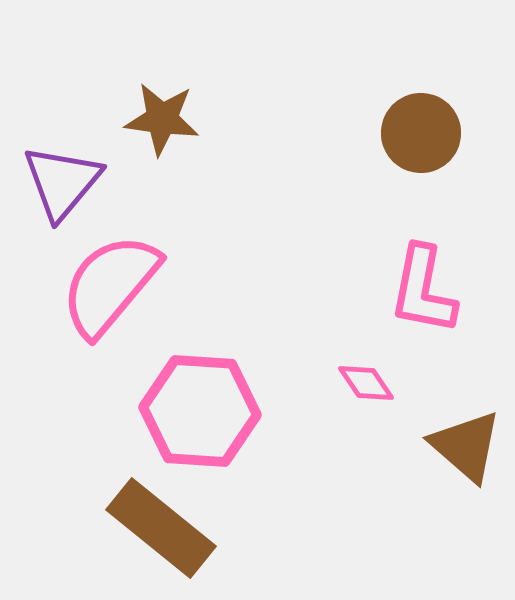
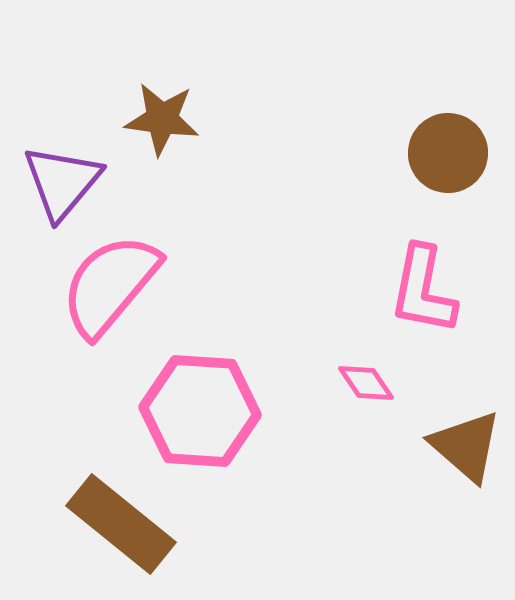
brown circle: moved 27 px right, 20 px down
brown rectangle: moved 40 px left, 4 px up
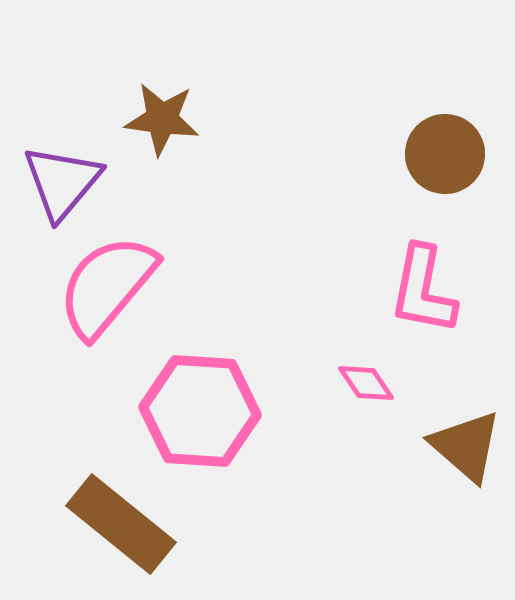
brown circle: moved 3 px left, 1 px down
pink semicircle: moved 3 px left, 1 px down
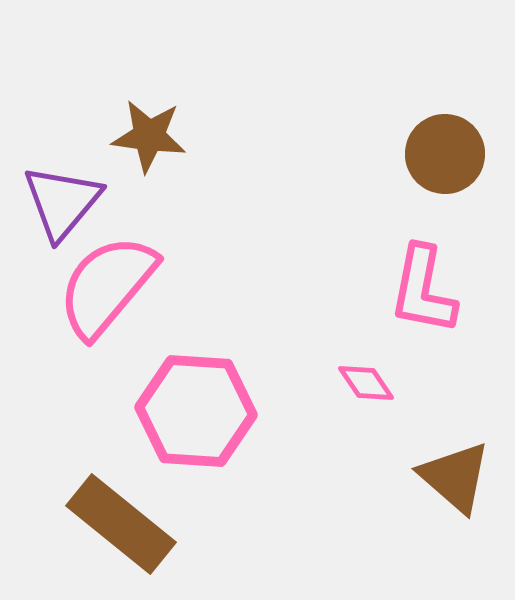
brown star: moved 13 px left, 17 px down
purple triangle: moved 20 px down
pink hexagon: moved 4 px left
brown triangle: moved 11 px left, 31 px down
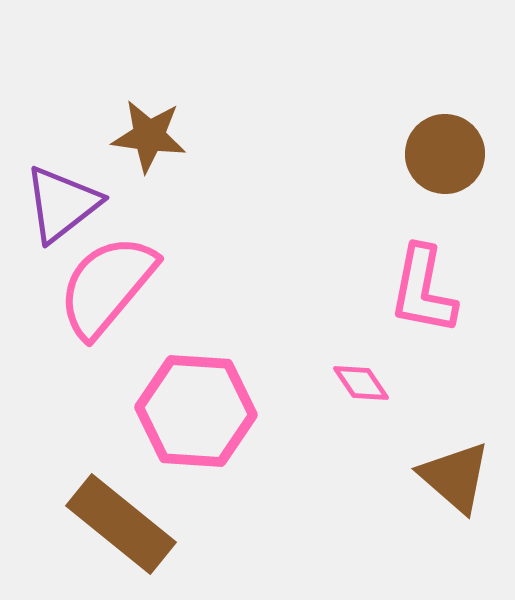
purple triangle: moved 2 px down; rotated 12 degrees clockwise
pink diamond: moved 5 px left
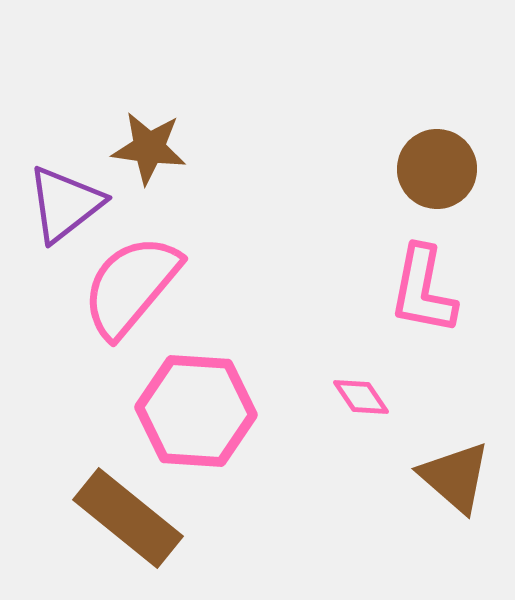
brown star: moved 12 px down
brown circle: moved 8 px left, 15 px down
purple triangle: moved 3 px right
pink semicircle: moved 24 px right
pink diamond: moved 14 px down
brown rectangle: moved 7 px right, 6 px up
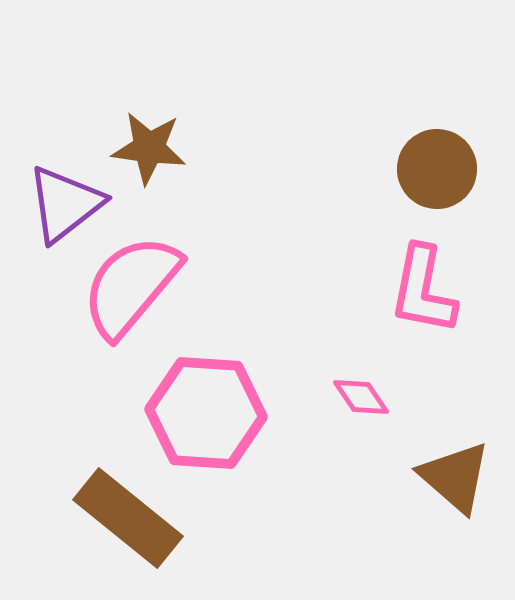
pink hexagon: moved 10 px right, 2 px down
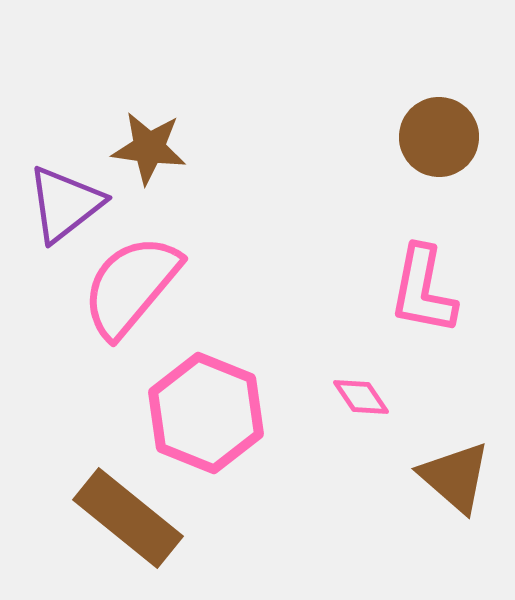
brown circle: moved 2 px right, 32 px up
pink hexagon: rotated 18 degrees clockwise
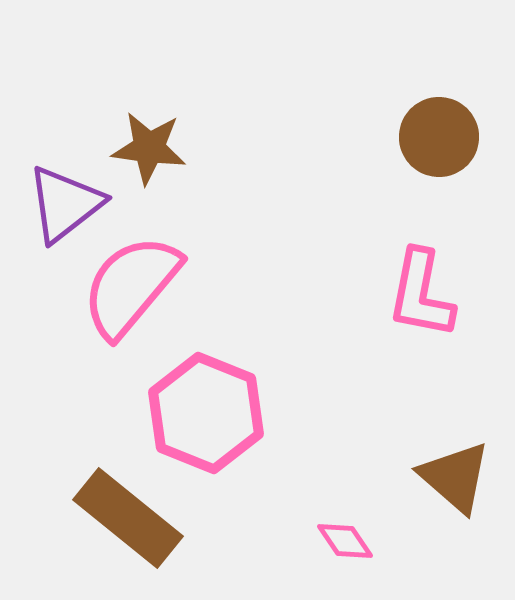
pink L-shape: moved 2 px left, 4 px down
pink diamond: moved 16 px left, 144 px down
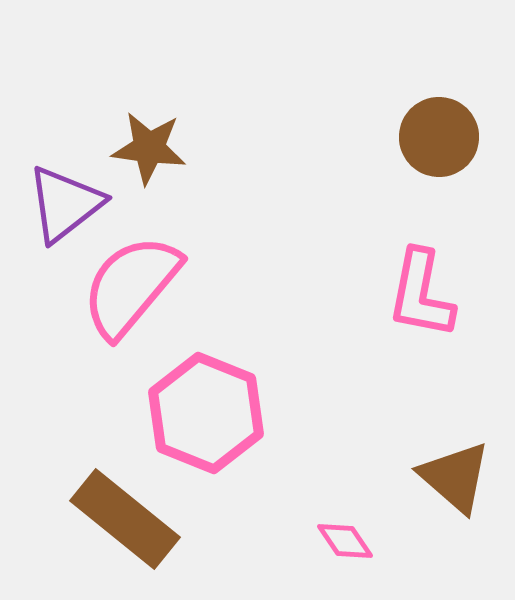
brown rectangle: moved 3 px left, 1 px down
